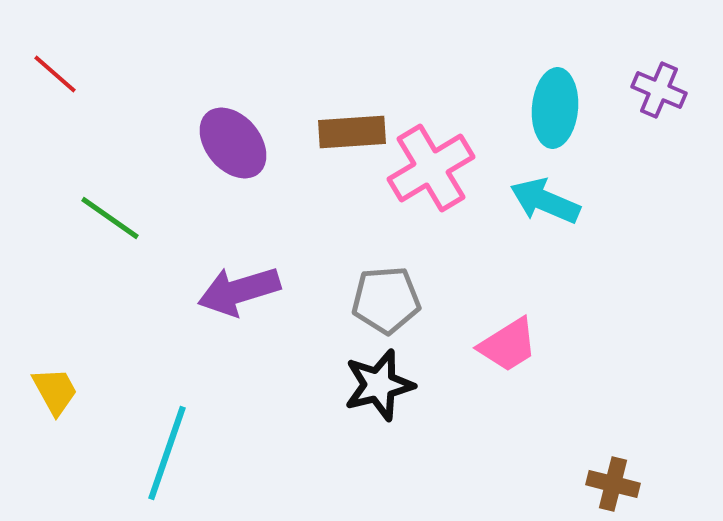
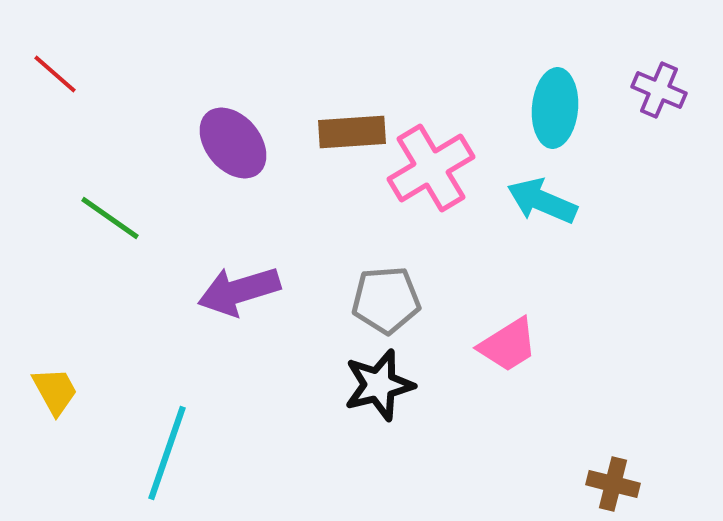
cyan arrow: moved 3 px left
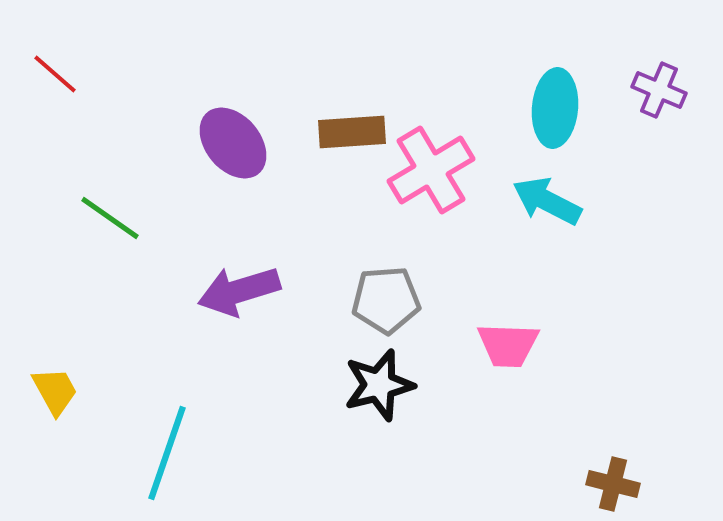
pink cross: moved 2 px down
cyan arrow: moved 5 px right; rotated 4 degrees clockwise
pink trapezoid: rotated 34 degrees clockwise
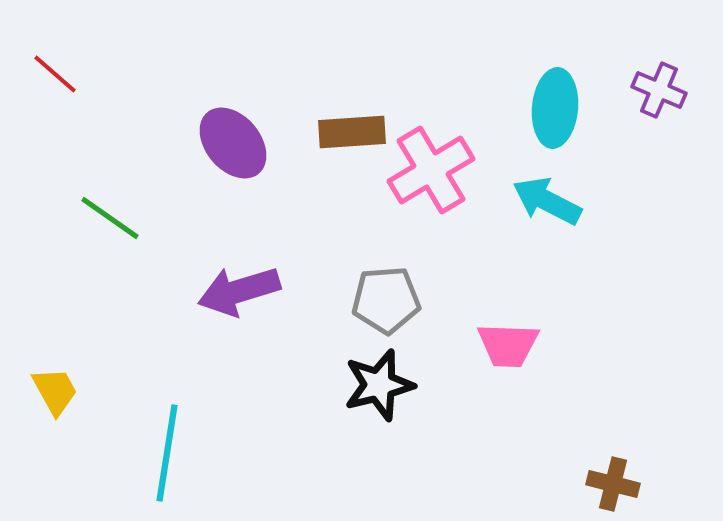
cyan line: rotated 10 degrees counterclockwise
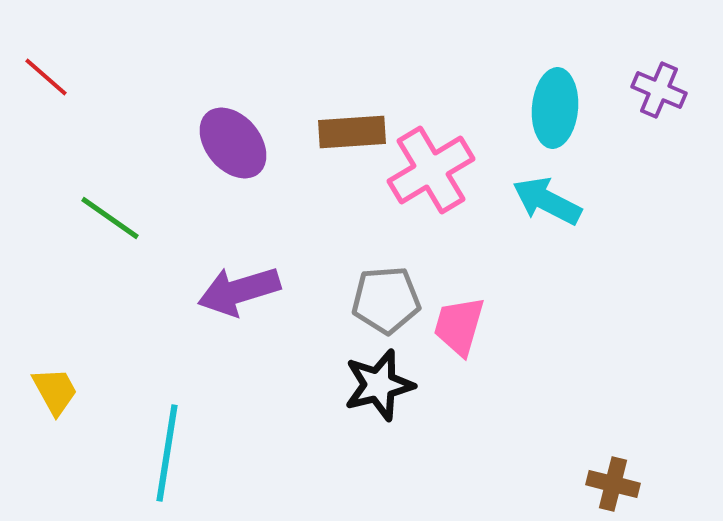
red line: moved 9 px left, 3 px down
pink trapezoid: moved 49 px left, 19 px up; rotated 104 degrees clockwise
